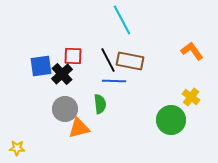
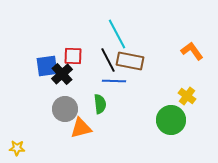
cyan line: moved 5 px left, 14 px down
blue square: moved 6 px right
yellow cross: moved 4 px left, 1 px up
orange triangle: moved 2 px right
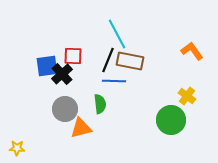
black line: rotated 50 degrees clockwise
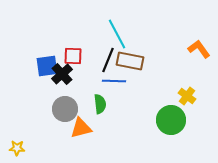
orange L-shape: moved 7 px right, 2 px up
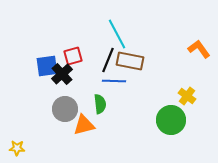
red square: rotated 18 degrees counterclockwise
orange triangle: moved 3 px right, 3 px up
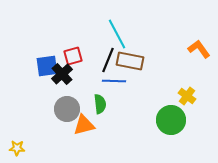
gray circle: moved 2 px right
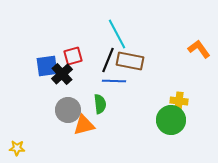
yellow cross: moved 8 px left, 5 px down; rotated 30 degrees counterclockwise
gray circle: moved 1 px right, 1 px down
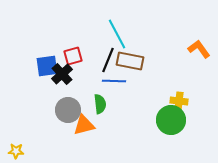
yellow star: moved 1 px left, 3 px down
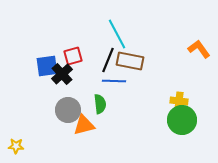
green circle: moved 11 px right
yellow star: moved 5 px up
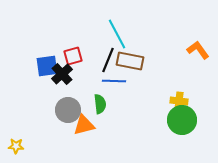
orange L-shape: moved 1 px left, 1 px down
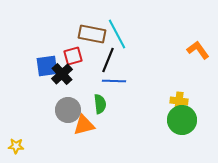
brown rectangle: moved 38 px left, 27 px up
